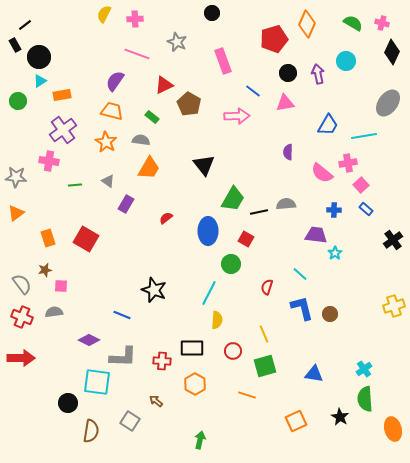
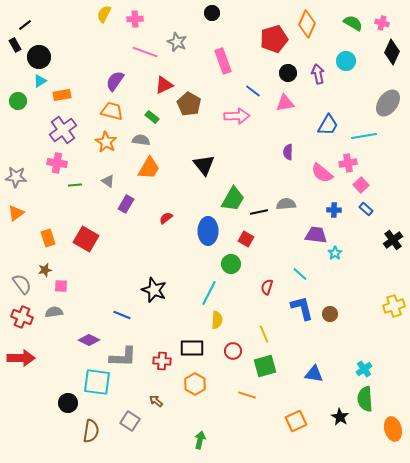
pink line at (137, 54): moved 8 px right, 2 px up
pink cross at (49, 161): moved 8 px right, 2 px down
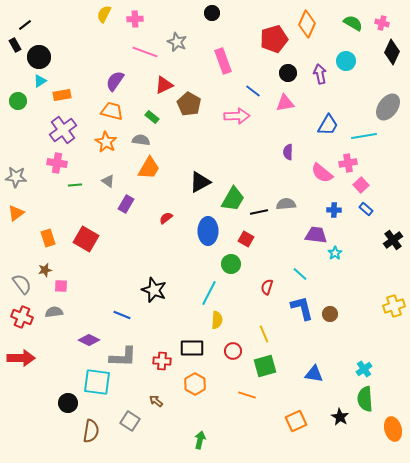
purple arrow at (318, 74): moved 2 px right
gray ellipse at (388, 103): moved 4 px down
black triangle at (204, 165): moved 4 px left, 17 px down; rotated 40 degrees clockwise
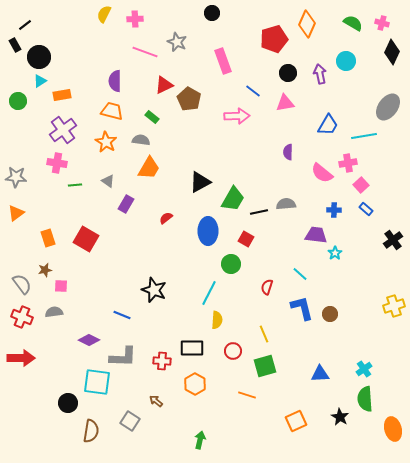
purple semicircle at (115, 81): rotated 35 degrees counterclockwise
brown pentagon at (189, 104): moved 5 px up
blue triangle at (314, 374): moved 6 px right; rotated 12 degrees counterclockwise
